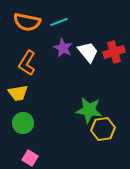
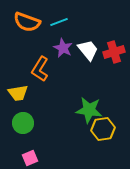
orange semicircle: rotated 8 degrees clockwise
white trapezoid: moved 2 px up
orange L-shape: moved 13 px right, 6 px down
pink square: rotated 35 degrees clockwise
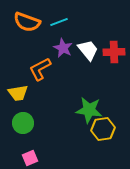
red cross: rotated 15 degrees clockwise
orange L-shape: rotated 30 degrees clockwise
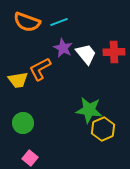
white trapezoid: moved 2 px left, 4 px down
yellow trapezoid: moved 13 px up
yellow hexagon: rotated 15 degrees counterclockwise
pink square: rotated 28 degrees counterclockwise
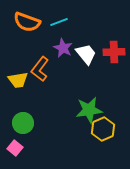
orange L-shape: rotated 25 degrees counterclockwise
green star: rotated 16 degrees counterclockwise
pink square: moved 15 px left, 10 px up
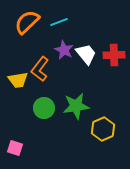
orange semicircle: rotated 116 degrees clockwise
purple star: moved 1 px right, 2 px down
red cross: moved 3 px down
green star: moved 13 px left, 4 px up
green circle: moved 21 px right, 15 px up
pink square: rotated 21 degrees counterclockwise
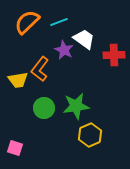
white trapezoid: moved 2 px left, 15 px up; rotated 15 degrees counterclockwise
yellow hexagon: moved 13 px left, 6 px down
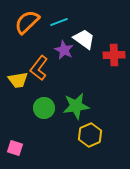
orange L-shape: moved 1 px left, 1 px up
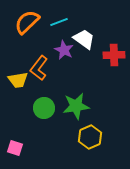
yellow hexagon: moved 2 px down
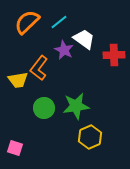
cyan line: rotated 18 degrees counterclockwise
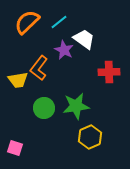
red cross: moved 5 px left, 17 px down
